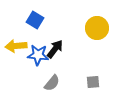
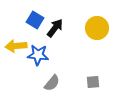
black arrow: moved 21 px up
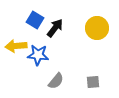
gray semicircle: moved 4 px right, 2 px up
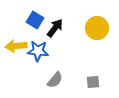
blue star: moved 4 px up
gray semicircle: moved 1 px left, 1 px up
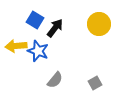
yellow circle: moved 2 px right, 4 px up
blue star: rotated 15 degrees clockwise
gray square: moved 2 px right, 1 px down; rotated 24 degrees counterclockwise
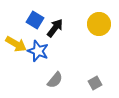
yellow arrow: moved 2 px up; rotated 145 degrees counterclockwise
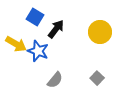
blue square: moved 3 px up
yellow circle: moved 1 px right, 8 px down
black arrow: moved 1 px right, 1 px down
gray square: moved 2 px right, 5 px up; rotated 16 degrees counterclockwise
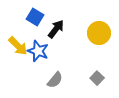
yellow circle: moved 1 px left, 1 px down
yellow arrow: moved 2 px right, 2 px down; rotated 15 degrees clockwise
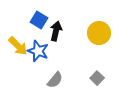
blue square: moved 4 px right, 3 px down
black arrow: moved 2 px down; rotated 24 degrees counterclockwise
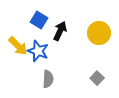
black arrow: moved 4 px right; rotated 12 degrees clockwise
gray semicircle: moved 7 px left, 1 px up; rotated 36 degrees counterclockwise
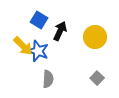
yellow circle: moved 4 px left, 4 px down
yellow arrow: moved 5 px right
